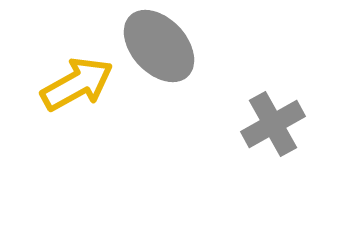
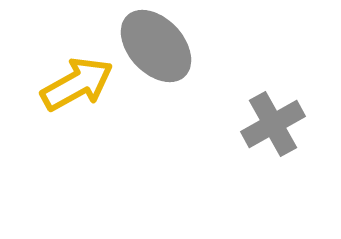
gray ellipse: moved 3 px left
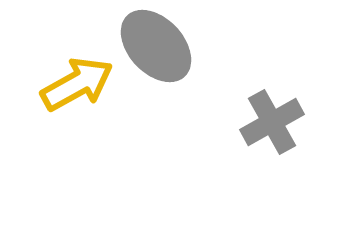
gray cross: moved 1 px left, 2 px up
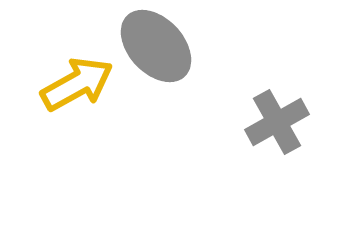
gray cross: moved 5 px right
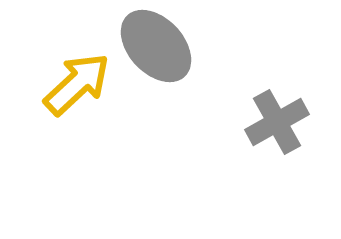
yellow arrow: rotated 14 degrees counterclockwise
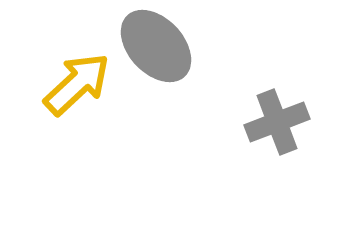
gray cross: rotated 8 degrees clockwise
